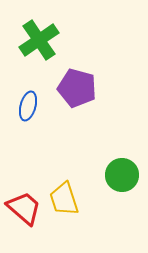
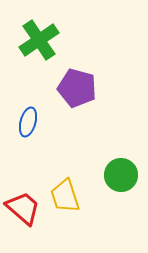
blue ellipse: moved 16 px down
green circle: moved 1 px left
yellow trapezoid: moved 1 px right, 3 px up
red trapezoid: moved 1 px left
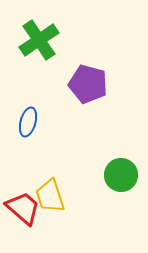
purple pentagon: moved 11 px right, 4 px up
yellow trapezoid: moved 15 px left
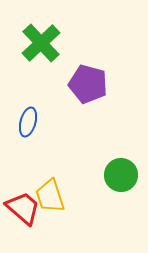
green cross: moved 2 px right, 3 px down; rotated 9 degrees counterclockwise
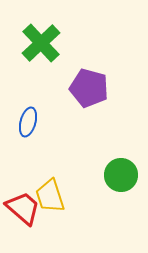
purple pentagon: moved 1 px right, 4 px down
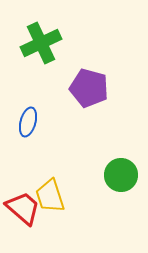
green cross: rotated 18 degrees clockwise
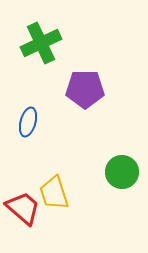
purple pentagon: moved 4 px left, 1 px down; rotated 15 degrees counterclockwise
green circle: moved 1 px right, 3 px up
yellow trapezoid: moved 4 px right, 3 px up
